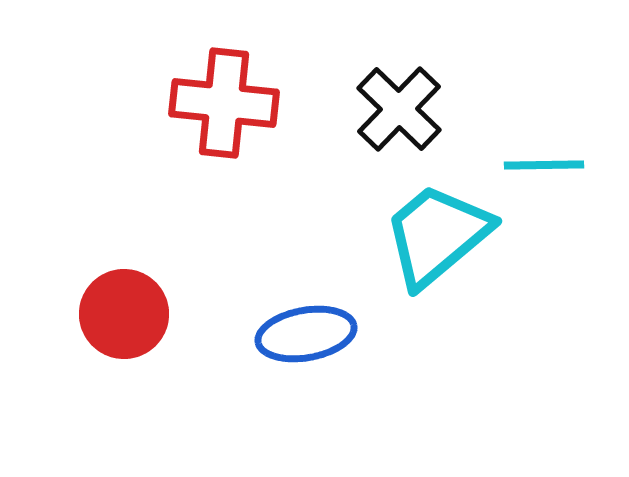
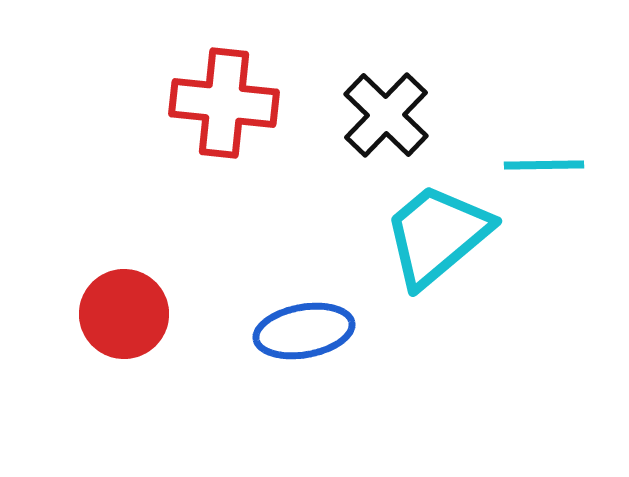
black cross: moved 13 px left, 6 px down
blue ellipse: moved 2 px left, 3 px up
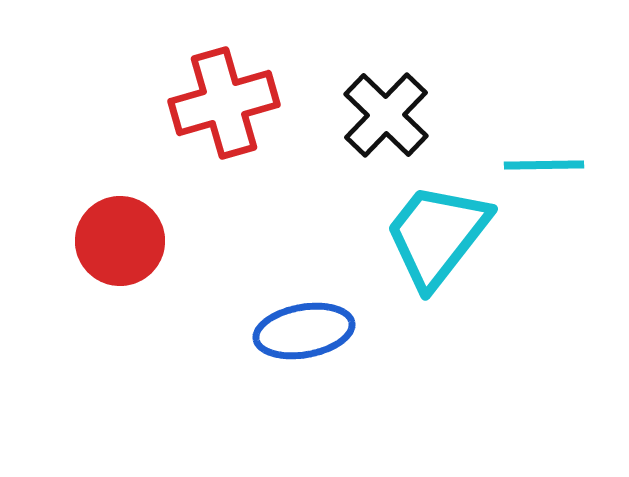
red cross: rotated 22 degrees counterclockwise
cyan trapezoid: rotated 12 degrees counterclockwise
red circle: moved 4 px left, 73 px up
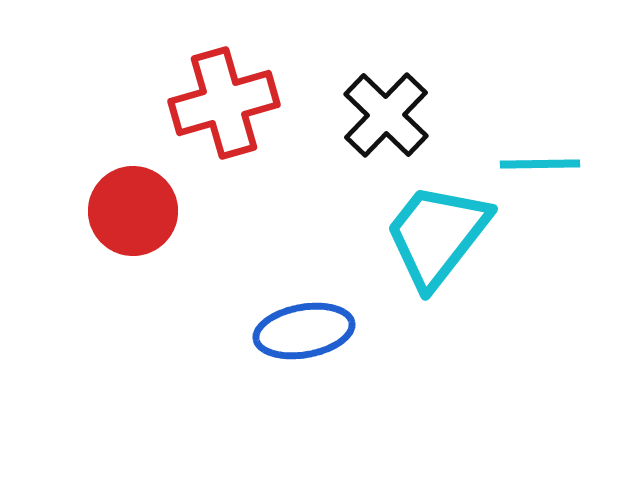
cyan line: moved 4 px left, 1 px up
red circle: moved 13 px right, 30 px up
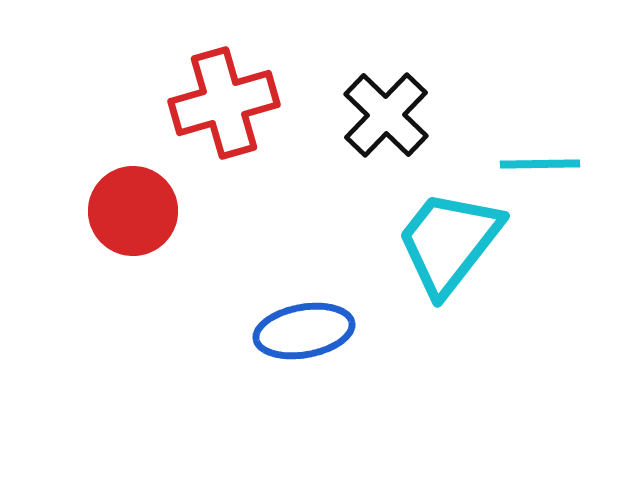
cyan trapezoid: moved 12 px right, 7 px down
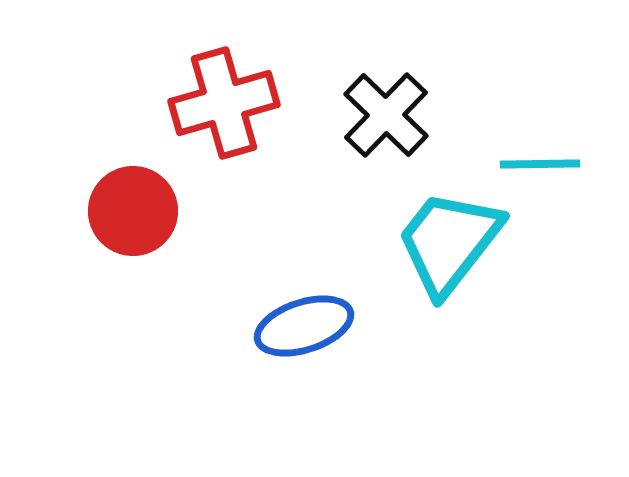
blue ellipse: moved 5 px up; rotated 8 degrees counterclockwise
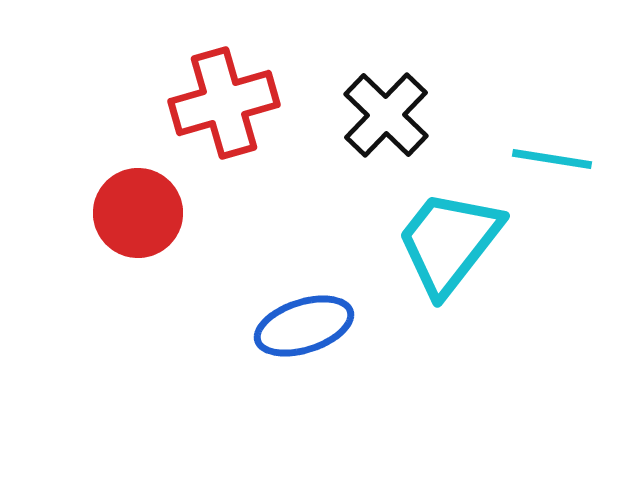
cyan line: moved 12 px right, 5 px up; rotated 10 degrees clockwise
red circle: moved 5 px right, 2 px down
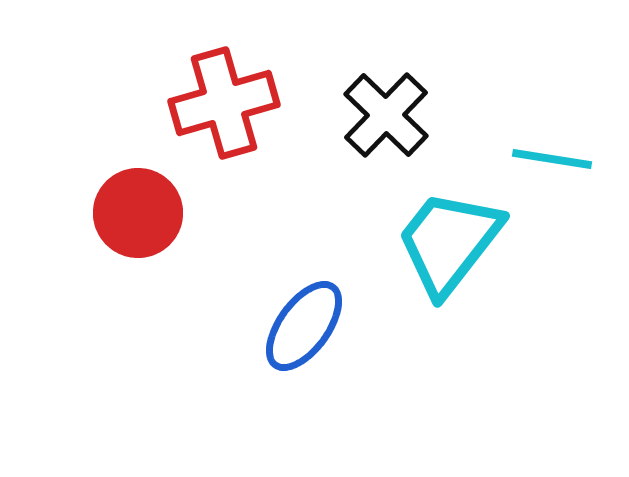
blue ellipse: rotated 36 degrees counterclockwise
